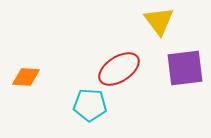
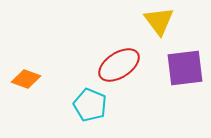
red ellipse: moved 4 px up
orange diamond: moved 2 px down; rotated 16 degrees clockwise
cyan pentagon: rotated 20 degrees clockwise
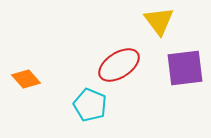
orange diamond: rotated 28 degrees clockwise
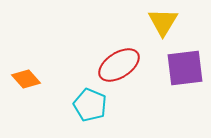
yellow triangle: moved 4 px right, 1 px down; rotated 8 degrees clockwise
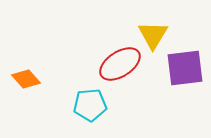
yellow triangle: moved 10 px left, 13 px down
red ellipse: moved 1 px right, 1 px up
cyan pentagon: rotated 28 degrees counterclockwise
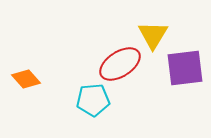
cyan pentagon: moved 3 px right, 5 px up
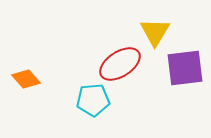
yellow triangle: moved 2 px right, 3 px up
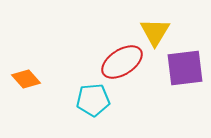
red ellipse: moved 2 px right, 2 px up
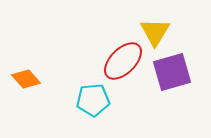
red ellipse: moved 1 px right, 1 px up; rotated 12 degrees counterclockwise
purple square: moved 13 px left, 4 px down; rotated 9 degrees counterclockwise
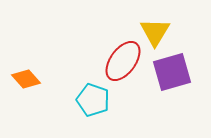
red ellipse: rotated 9 degrees counterclockwise
cyan pentagon: rotated 24 degrees clockwise
